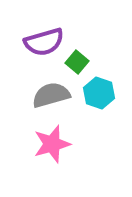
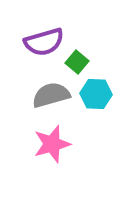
cyan hexagon: moved 3 px left, 1 px down; rotated 16 degrees counterclockwise
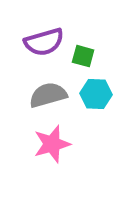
green square: moved 6 px right, 6 px up; rotated 25 degrees counterclockwise
gray semicircle: moved 3 px left
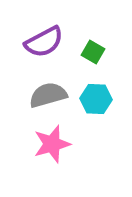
purple semicircle: rotated 12 degrees counterclockwise
green square: moved 10 px right, 4 px up; rotated 15 degrees clockwise
cyan hexagon: moved 5 px down
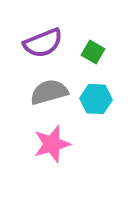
purple semicircle: moved 1 px left, 1 px down; rotated 6 degrees clockwise
gray semicircle: moved 1 px right, 3 px up
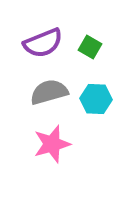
green square: moved 3 px left, 5 px up
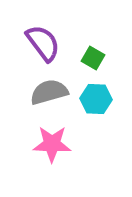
purple semicircle: rotated 105 degrees counterclockwise
green square: moved 3 px right, 11 px down
pink star: rotated 18 degrees clockwise
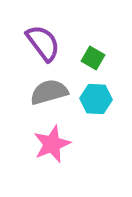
pink star: rotated 24 degrees counterclockwise
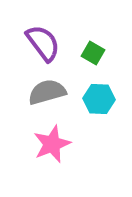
green square: moved 5 px up
gray semicircle: moved 2 px left
cyan hexagon: moved 3 px right
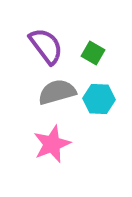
purple semicircle: moved 3 px right, 3 px down
gray semicircle: moved 10 px right
